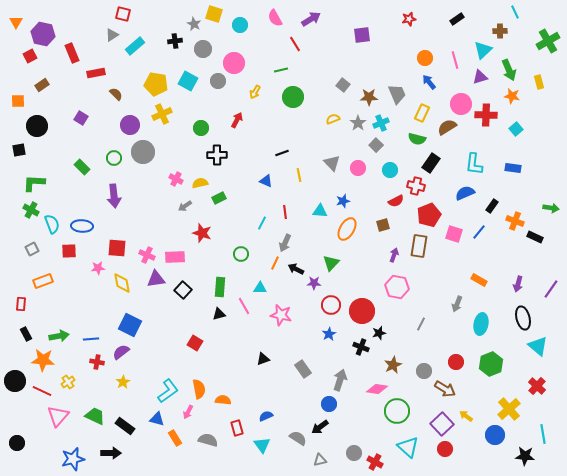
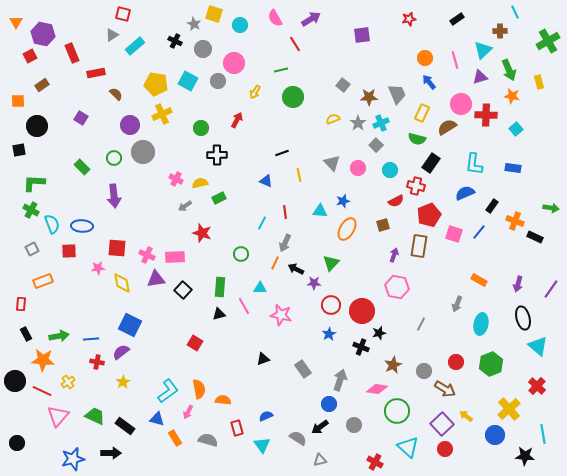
black cross at (175, 41): rotated 32 degrees clockwise
gray circle at (354, 453): moved 28 px up
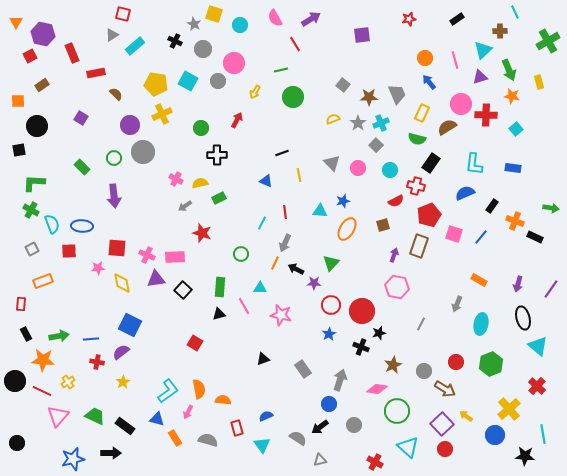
blue line at (479, 232): moved 2 px right, 5 px down
brown rectangle at (419, 246): rotated 10 degrees clockwise
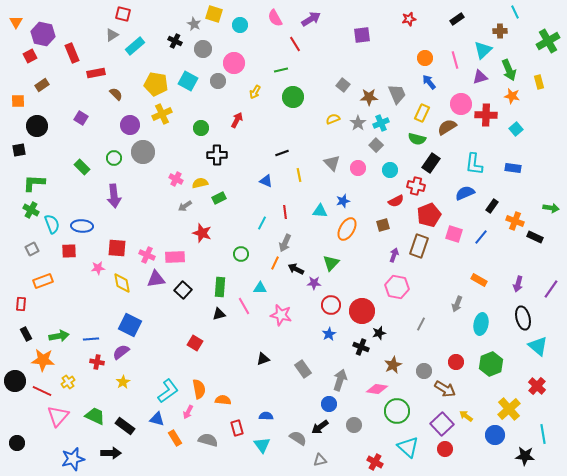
blue semicircle at (266, 416): rotated 24 degrees clockwise
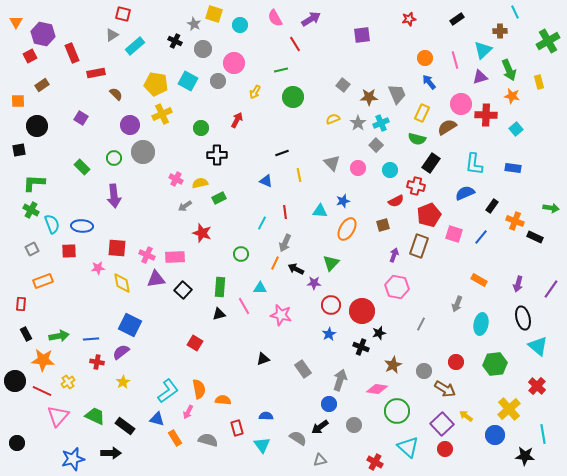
green hexagon at (491, 364): moved 4 px right; rotated 15 degrees clockwise
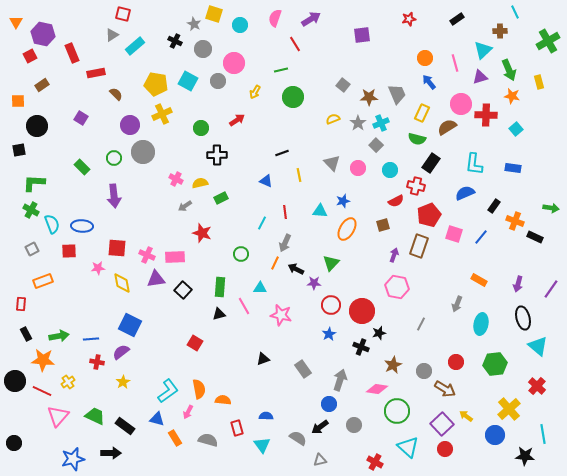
pink semicircle at (275, 18): rotated 48 degrees clockwise
pink line at (455, 60): moved 3 px down
red arrow at (237, 120): rotated 28 degrees clockwise
green rectangle at (219, 198): moved 2 px right
black rectangle at (492, 206): moved 2 px right
black circle at (17, 443): moved 3 px left
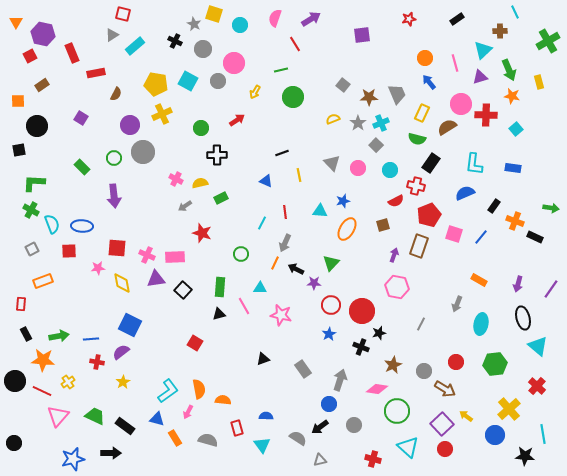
brown semicircle at (116, 94): rotated 72 degrees clockwise
red cross at (375, 462): moved 2 px left, 3 px up; rotated 14 degrees counterclockwise
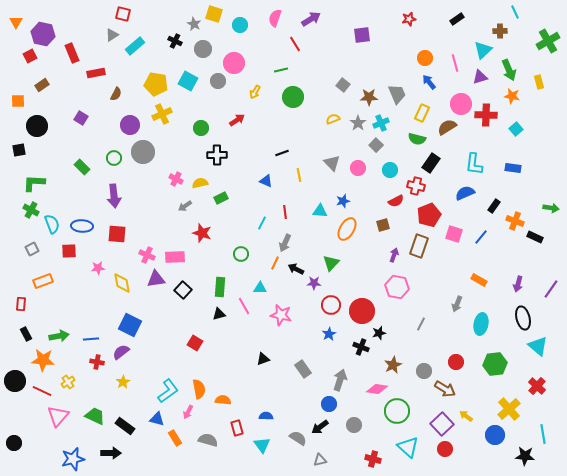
red square at (117, 248): moved 14 px up
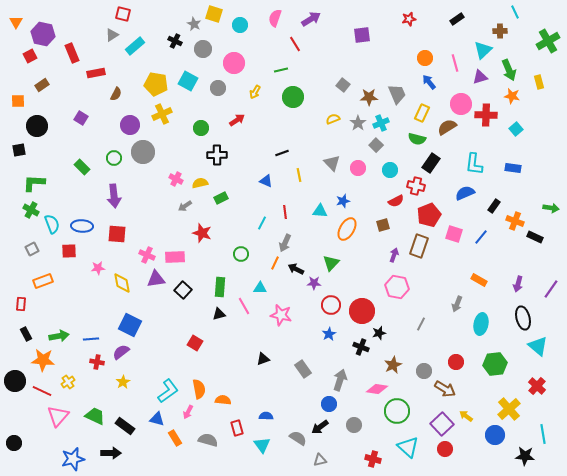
gray circle at (218, 81): moved 7 px down
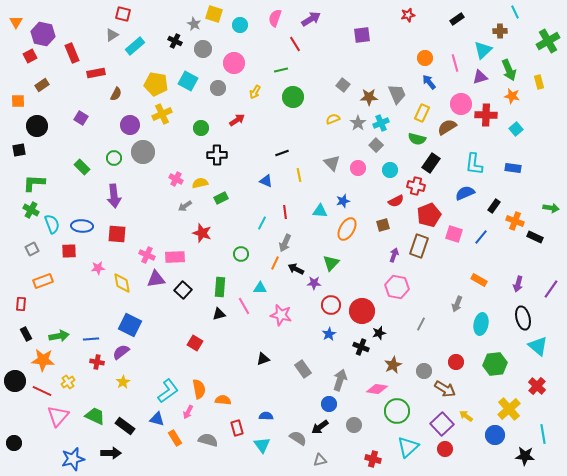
red star at (409, 19): moved 1 px left, 4 px up
cyan triangle at (408, 447): rotated 35 degrees clockwise
